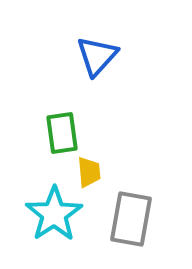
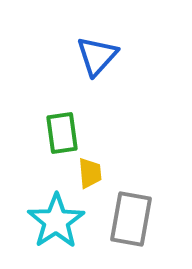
yellow trapezoid: moved 1 px right, 1 px down
cyan star: moved 2 px right, 7 px down
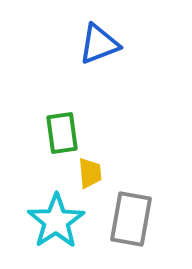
blue triangle: moved 2 px right, 12 px up; rotated 27 degrees clockwise
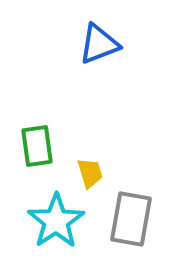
green rectangle: moved 25 px left, 13 px down
yellow trapezoid: rotated 12 degrees counterclockwise
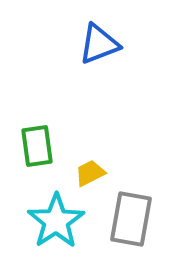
yellow trapezoid: rotated 100 degrees counterclockwise
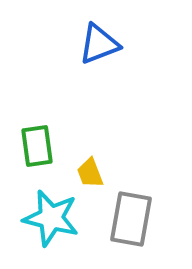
yellow trapezoid: rotated 84 degrees counterclockwise
cyan star: moved 5 px left, 3 px up; rotated 24 degrees counterclockwise
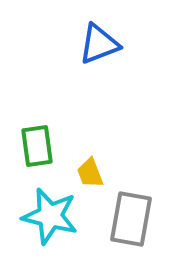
cyan star: moved 1 px left, 2 px up
